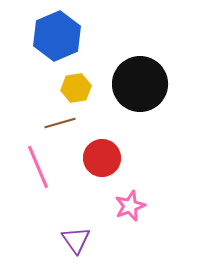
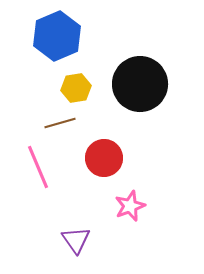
red circle: moved 2 px right
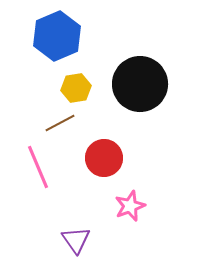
brown line: rotated 12 degrees counterclockwise
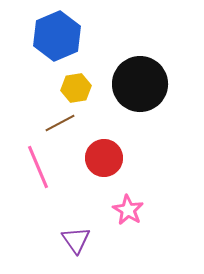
pink star: moved 2 px left, 4 px down; rotated 20 degrees counterclockwise
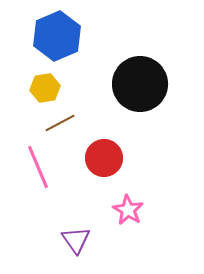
yellow hexagon: moved 31 px left
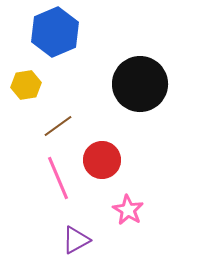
blue hexagon: moved 2 px left, 4 px up
yellow hexagon: moved 19 px left, 3 px up
brown line: moved 2 px left, 3 px down; rotated 8 degrees counterclockwise
red circle: moved 2 px left, 2 px down
pink line: moved 20 px right, 11 px down
purple triangle: rotated 36 degrees clockwise
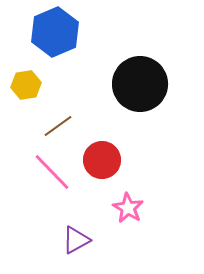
pink line: moved 6 px left, 6 px up; rotated 21 degrees counterclockwise
pink star: moved 2 px up
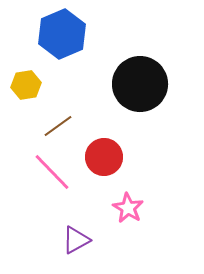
blue hexagon: moved 7 px right, 2 px down
red circle: moved 2 px right, 3 px up
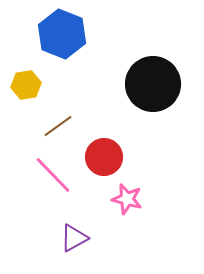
blue hexagon: rotated 15 degrees counterclockwise
black circle: moved 13 px right
pink line: moved 1 px right, 3 px down
pink star: moved 1 px left, 9 px up; rotated 16 degrees counterclockwise
purple triangle: moved 2 px left, 2 px up
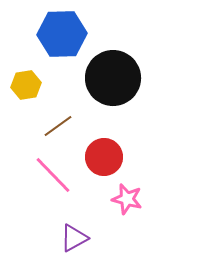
blue hexagon: rotated 24 degrees counterclockwise
black circle: moved 40 px left, 6 px up
